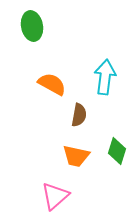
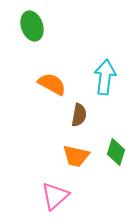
green ellipse: rotated 8 degrees counterclockwise
green diamond: moved 1 px left, 1 px down
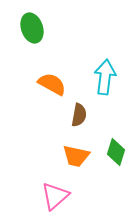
green ellipse: moved 2 px down
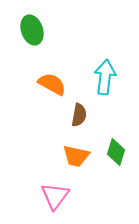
green ellipse: moved 2 px down
pink triangle: rotated 12 degrees counterclockwise
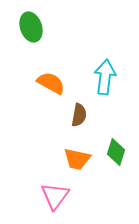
green ellipse: moved 1 px left, 3 px up
orange semicircle: moved 1 px left, 1 px up
orange trapezoid: moved 1 px right, 3 px down
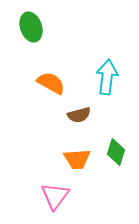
cyan arrow: moved 2 px right
brown semicircle: rotated 65 degrees clockwise
orange trapezoid: rotated 16 degrees counterclockwise
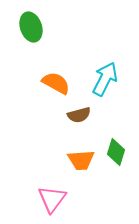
cyan arrow: moved 2 px left, 2 px down; rotated 20 degrees clockwise
orange semicircle: moved 5 px right
orange trapezoid: moved 4 px right, 1 px down
pink triangle: moved 3 px left, 3 px down
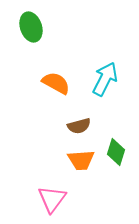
brown semicircle: moved 11 px down
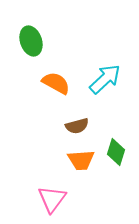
green ellipse: moved 14 px down
cyan arrow: rotated 20 degrees clockwise
brown semicircle: moved 2 px left
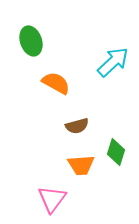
cyan arrow: moved 8 px right, 17 px up
orange trapezoid: moved 5 px down
